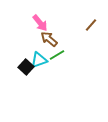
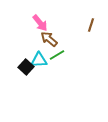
brown line: rotated 24 degrees counterclockwise
cyan triangle: rotated 18 degrees clockwise
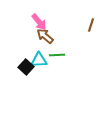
pink arrow: moved 1 px left, 1 px up
brown arrow: moved 4 px left, 3 px up
green line: rotated 28 degrees clockwise
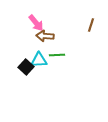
pink arrow: moved 3 px left, 1 px down
brown arrow: rotated 36 degrees counterclockwise
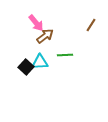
brown line: rotated 16 degrees clockwise
brown arrow: rotated 138 degrees clockwise
green line: moved 8 px right
cyan triangle: moved 1 px right, 2 px down
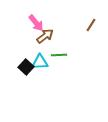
green line: moved 6 px left
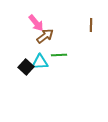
brown line: rotated 32 degrees counterclockwise
